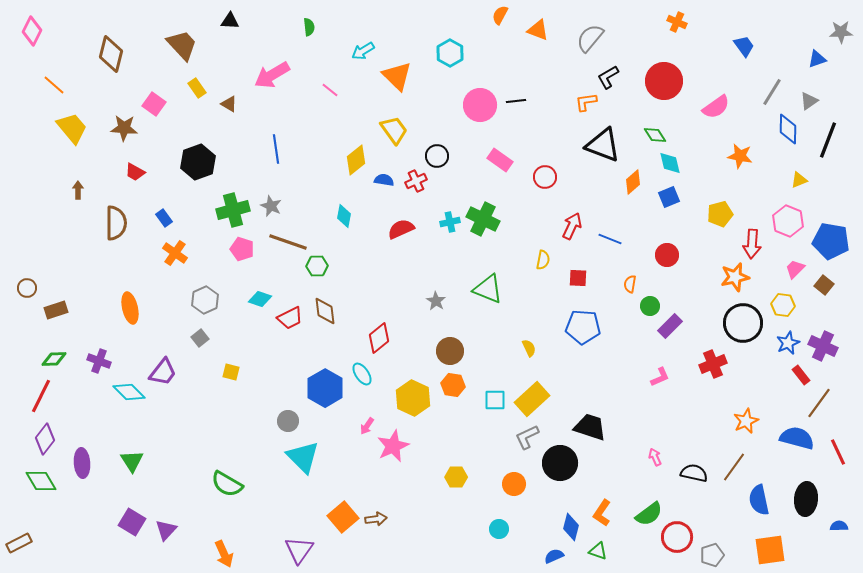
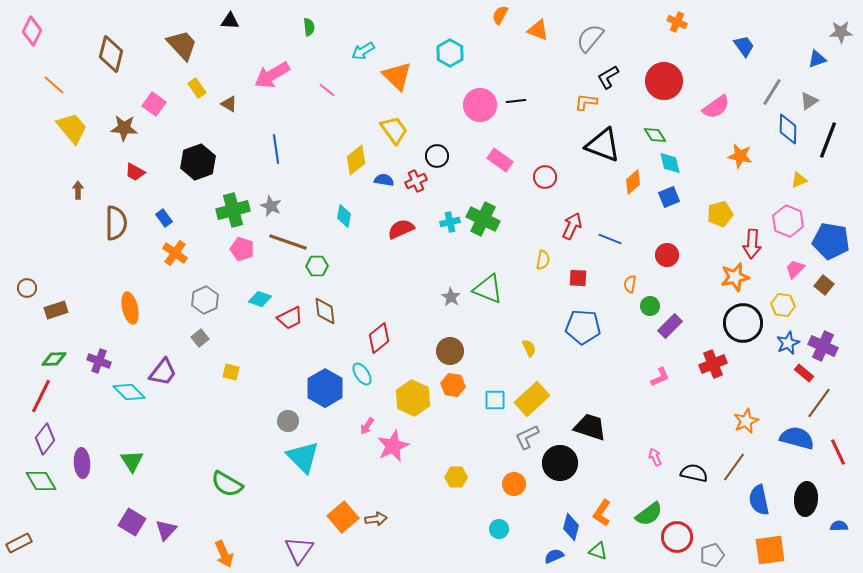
pink line at (330, 90): moved 3 px left
orange L-shape at (586, 102): rotated 15 degrees clockwise
gray star at (436, 301): moved 15 px right, 4 px up
red rectangle at (801, 375): moved 3 px right, 2 px up; rotated 12 degrees counterclockwise
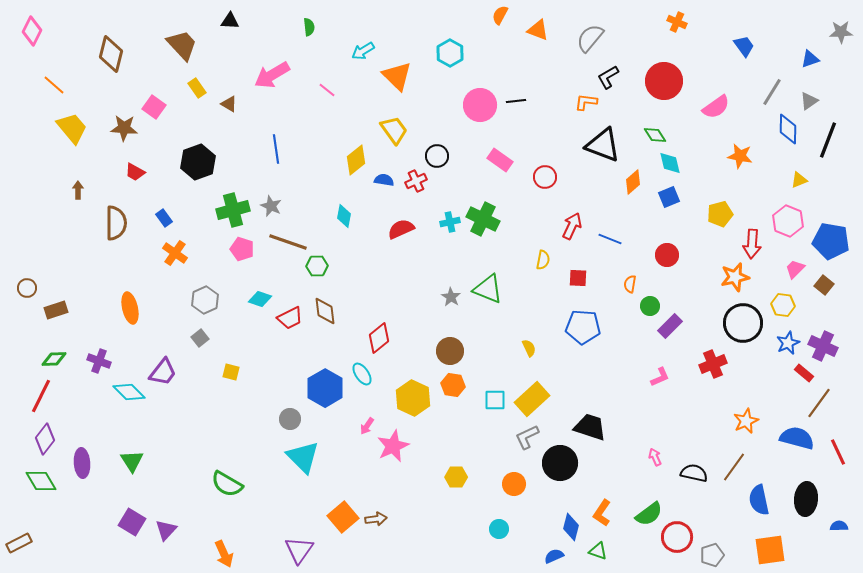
blue triangle at (817, 59): moved 7 px left
pink square at (154, 104): moved 3 px down
gray circle at (288, 421): moved 2 px right, 2 px up
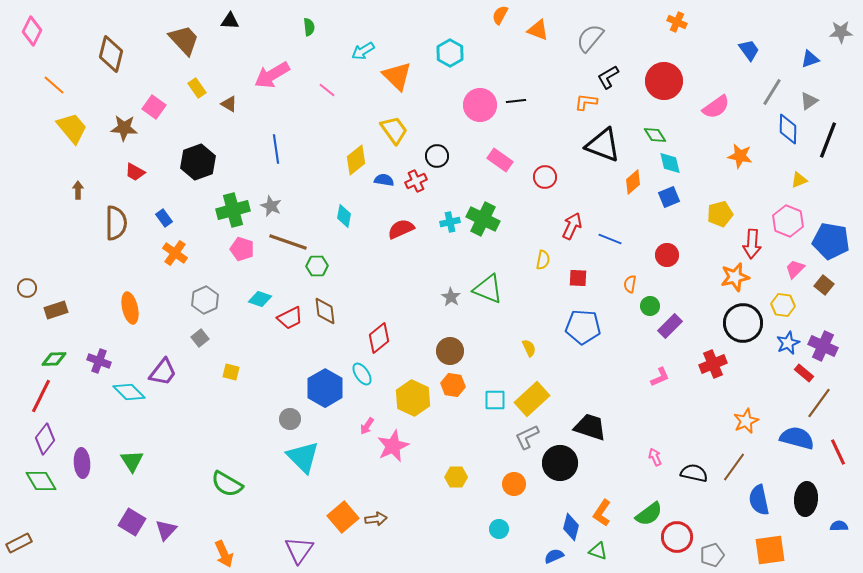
brown trapezoid at (182, 45): moved 2 px right, 5 px up
blue trapezoid at (744, 46): moved 5 px right, 4 px down
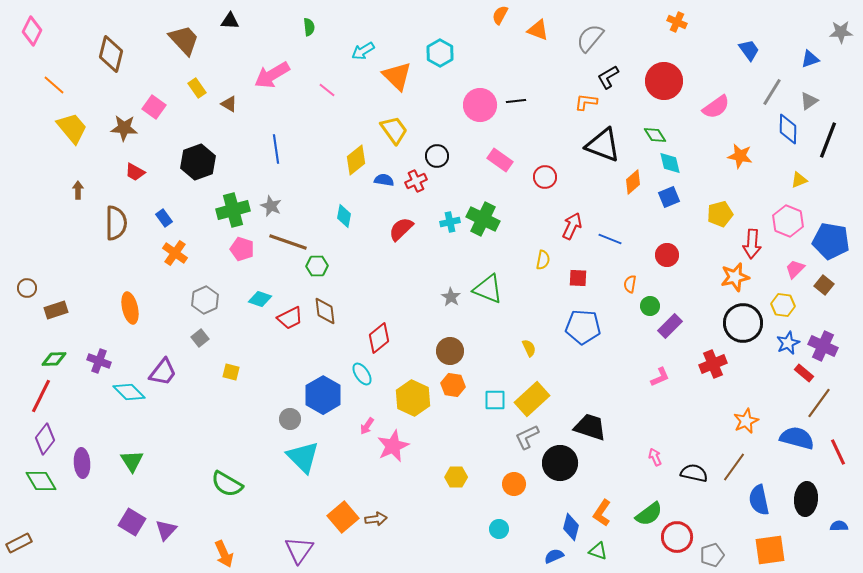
cyan hexagon at (450, 53): moved 10 px left
red semicircle at (401, 229): rotated 20 degrees counterclockwise
blue hexagon at (325, 388): moved 2 px left, 7 px down
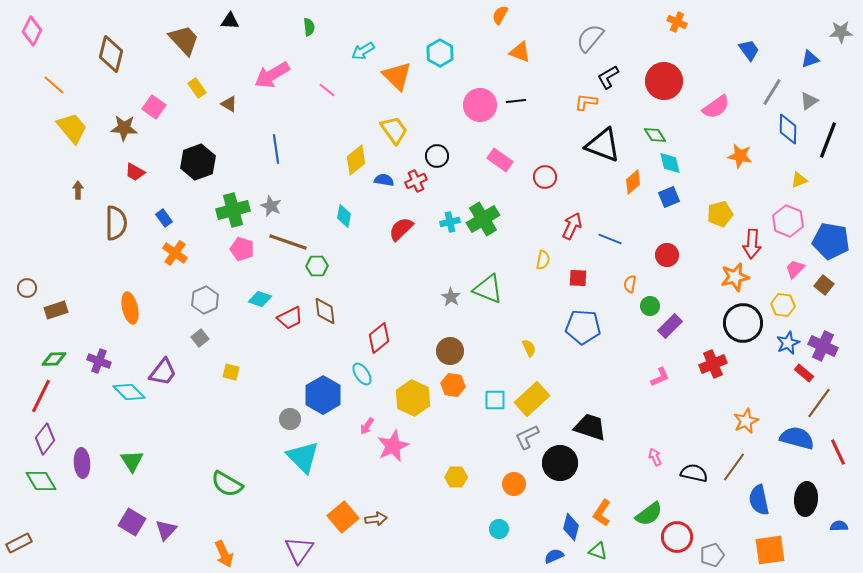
orange triangle at (538, 30): moved 18 px left, 22 px down
green cross at (483, 219): rotated 32 degrees clockwise
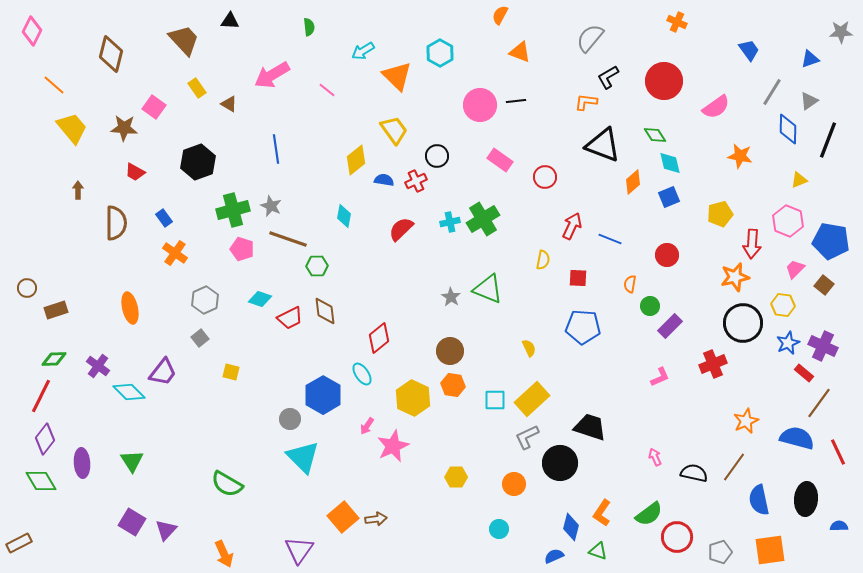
brown line at (288, 242): moved 3 px up
purple cross at (99, 361): moved 1 px left, 5 px down; rotated 15 degrees clockwise
gray pentagon at (712, 555): moved 8 px right, 3 px up
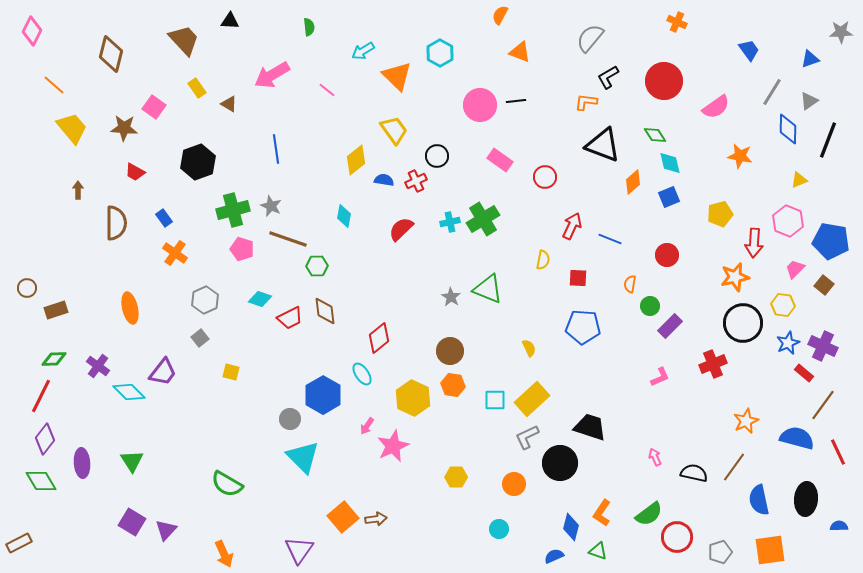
red arrow at (752, 244): moved 2 px right, 1 px up
brown line at (819, 403): moved 4 px right, 2 px down
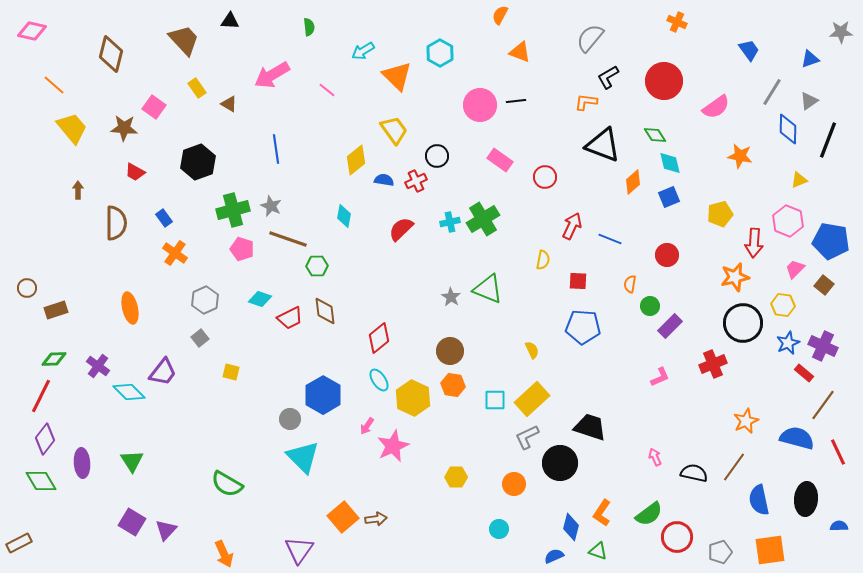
pink diamond at (32, 31): rotated 76 degrees clockwise
red square at (578, 278): moved 3 px down
yellow semicircle at (529, 348): moved 3 px right, 2 px down
cyan ellipse at (362, 374): moved 17 px right, 6 px down
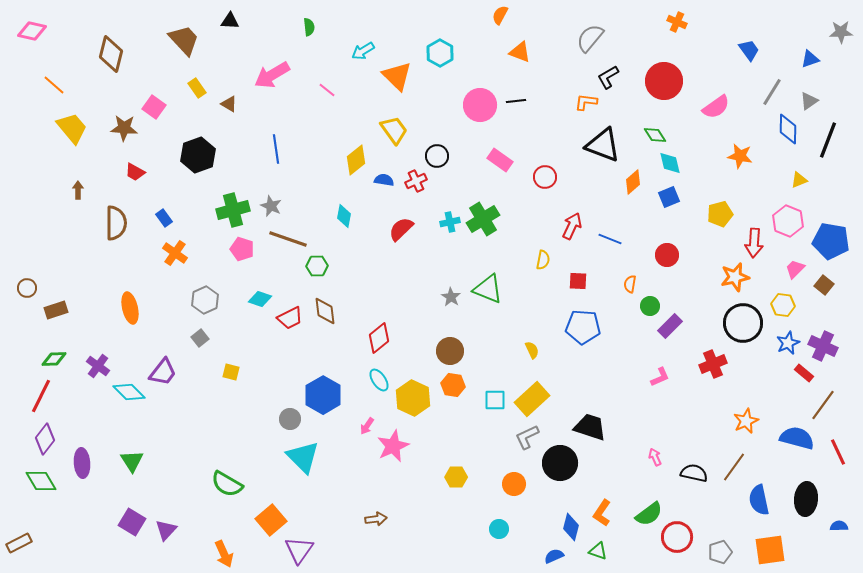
black hexagon at (198, 162): moved 7 px up
orange square at (343, 517): moved 72 px left, 3 px down
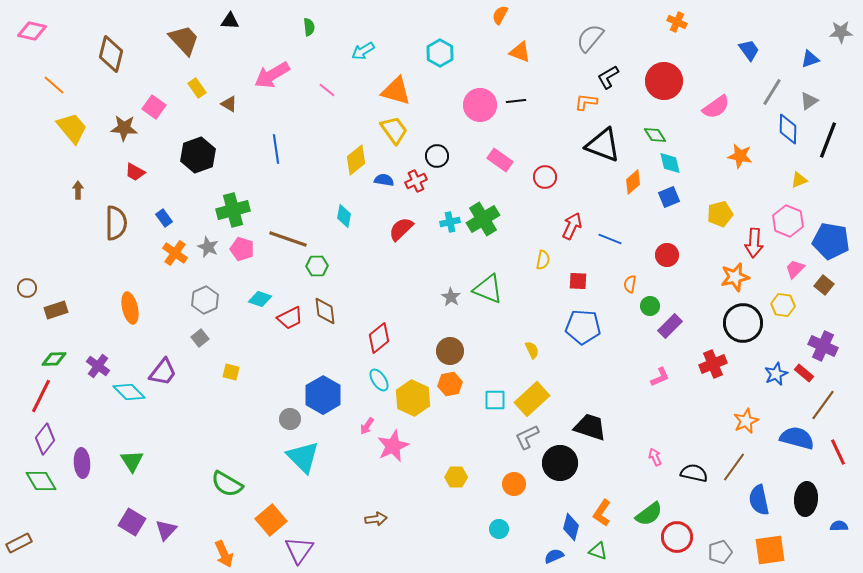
orange triangle at (397, 76): moved 1 px left, 15 px down; rotated 28 degrees counterclockwise
gray star at (271, 206): moved 63 px left, 41 px down
blue star at (788, 343): moved 12 px left, 31 px down
orange hexagon at (453, 385): moved 3 px left, 1 px up; rotated 20 degrees counterclockwise
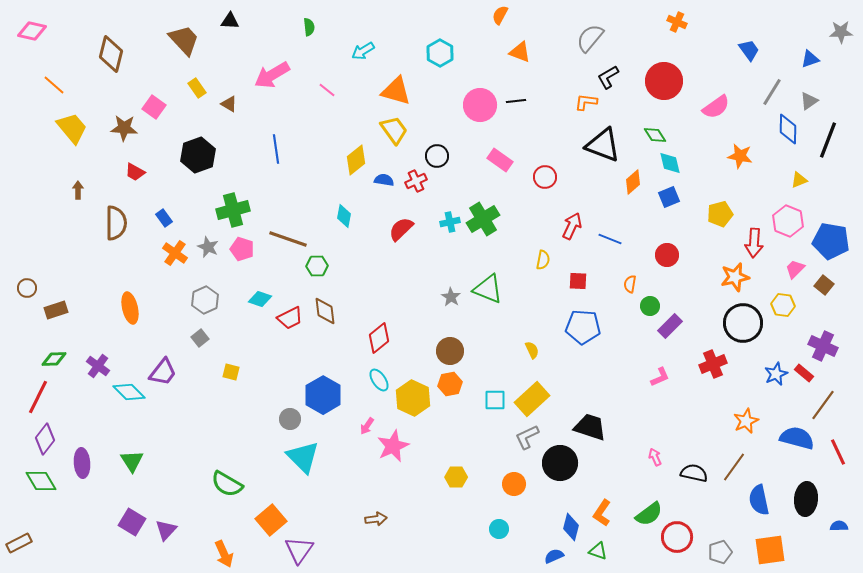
red line at (41, 396): moved 3 px left, 1 px down
